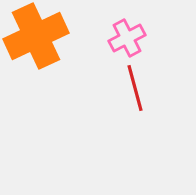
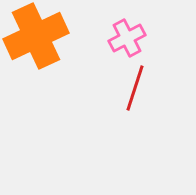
red line: rotated 33 degrees clockwise
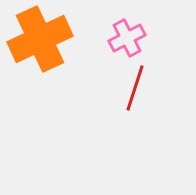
orange cross: moved 4 px right, 3 px down
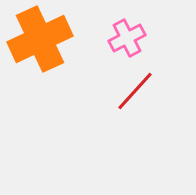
red line: moved 3 px down; rotated 24 degrees clockwise
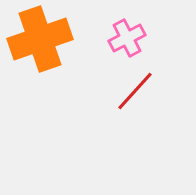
orange cross: rotated 6 degrees clockwise
